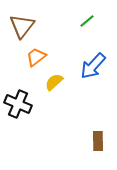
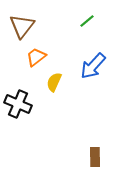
yellow semicircle: rotated 24 degrees counterclockwise
brown rectangle: moved 3 px left, 16 px down
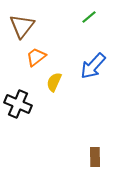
green line: moved 2 px right, 4 px up
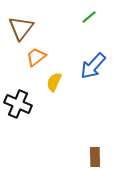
brown triangle: moved 1 px left, 2 px down
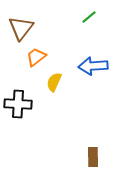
blue arrow: rotated 44 degrees clockwise
black cross: rotated 20 degrees counterclockwise
brown rectangle: moved 2 px left
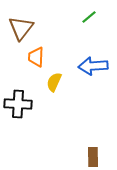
orange trapezoid: rotated 50 degrees counterclockwise
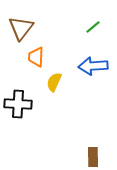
green line: moved 4 px right, 10 px down
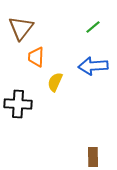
yellow semicircle: moved 1 px right
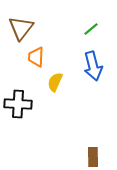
green line: moved 2 px left, 2 px down
blue arrow: rotated 100 degrees counterclockwise
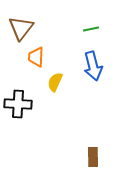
green line: rotated 28 degrees clockwise
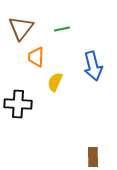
green line: moved 29 px left
